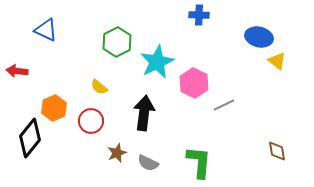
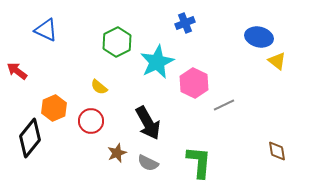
blue cross: moved 14 px left, 8 px down; rotated 24 degrees counterclockwise
red arrow: rotated 30 degrees clockwise
black arrow: moved 4 px right, 10 px down; rotated 144 degrees clockwise
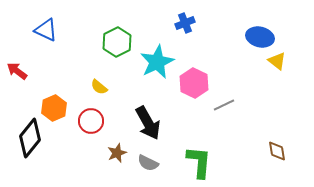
blue ellipse: moved 1 px right
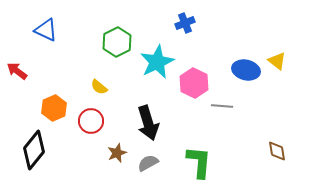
blue ellipse: moved 14 px left, 33 px down
gray line: moved 2 px left, 1 px down; rotated 30 degrees clockwise
black arrow: rotated 12 degrees clockwise
black diamond: moved 4 px right, 12 px down
gray semicircle: rotated 125 degrees clockwise
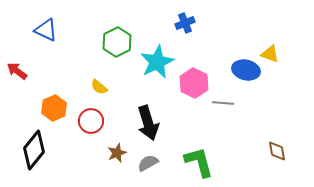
yellow triangle: moved 7 px left, 7 px up; rotated 18 degrees counterclockwise
gray line: moved 1 px right, 3 px up
green L-shape: rotated 20 degrees counterclockwise
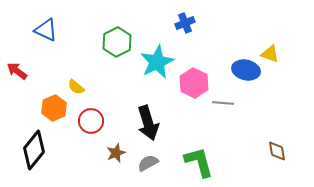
yellow semicircle: moved 23 px left
brown star: moved 1 px left
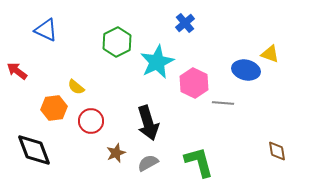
blue cross: rotated 18 degrees counterclockwise
orange hexagon: rotated 15 degrees clockwise
black diamond: rotated 60 degrees counterclockwise
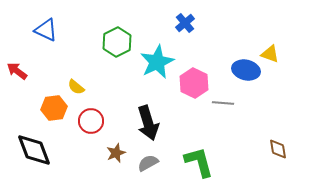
brown diamond: moved 1 px right, 2 px up
